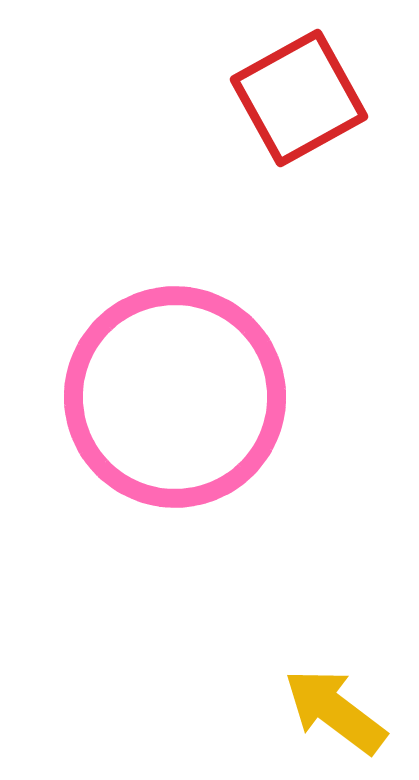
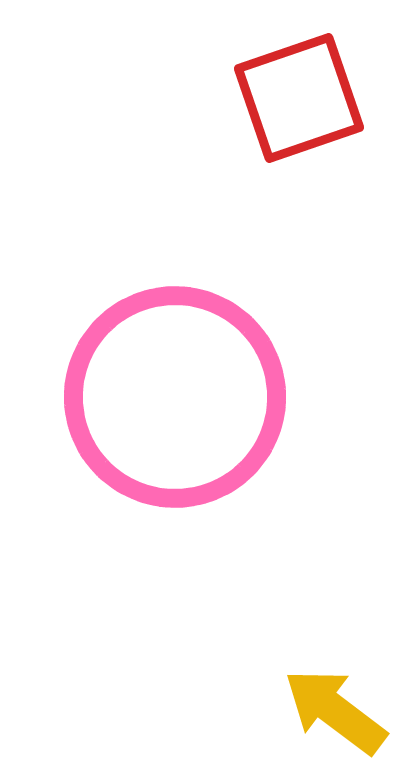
red square: rotated 10 degrees clockwise
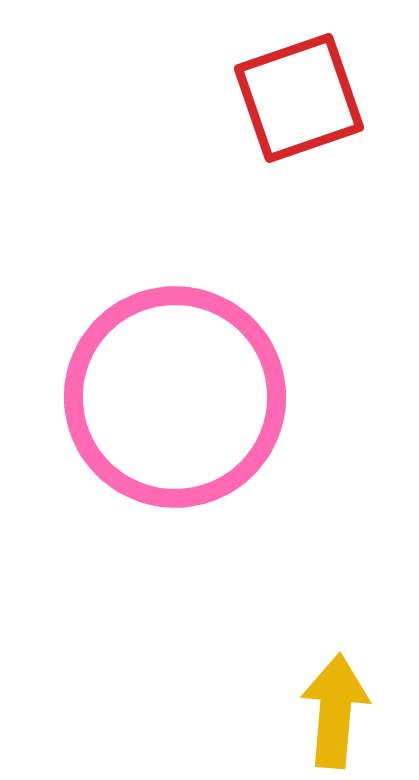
yellow arrow: rotated 58 degrees clockwise
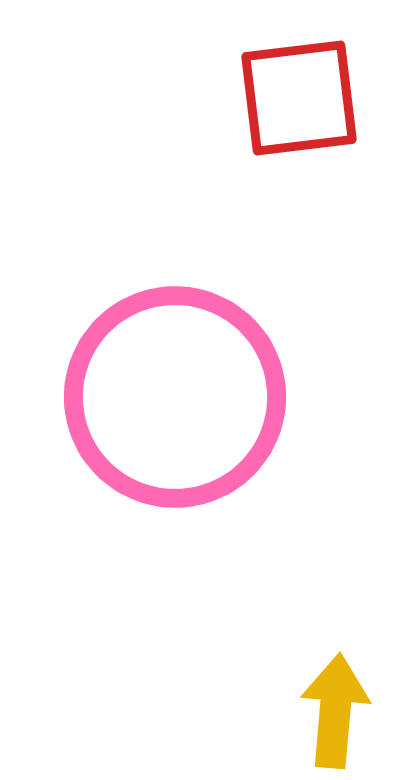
red square: rotated 12 degrees clockwise
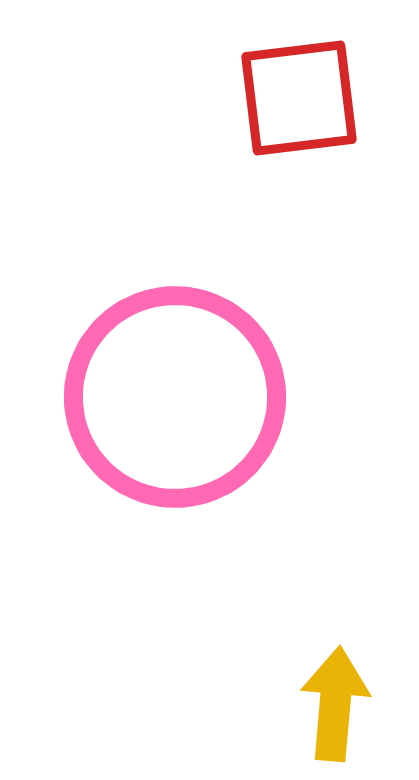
yellow arrow: moved 7 px up
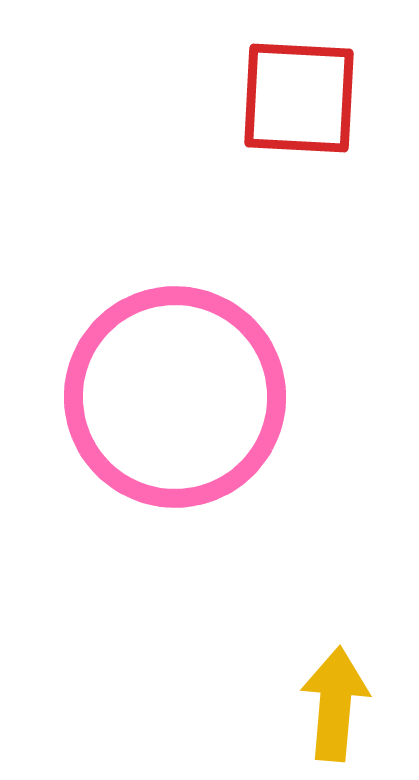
red square: rotated 10 degrees clockwise
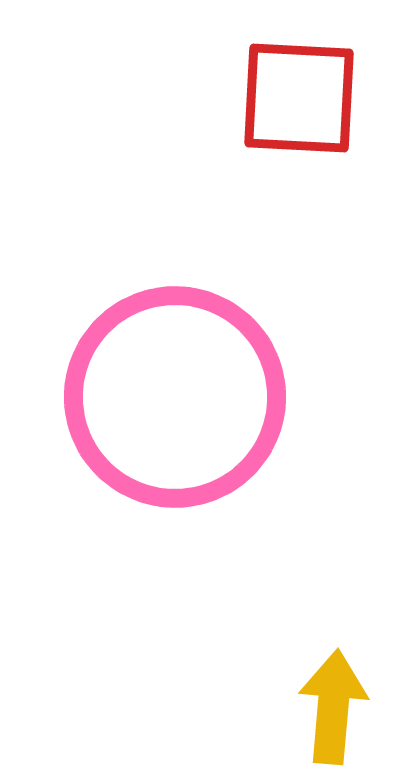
yellow arrow: moved 2 px left, 3 px down
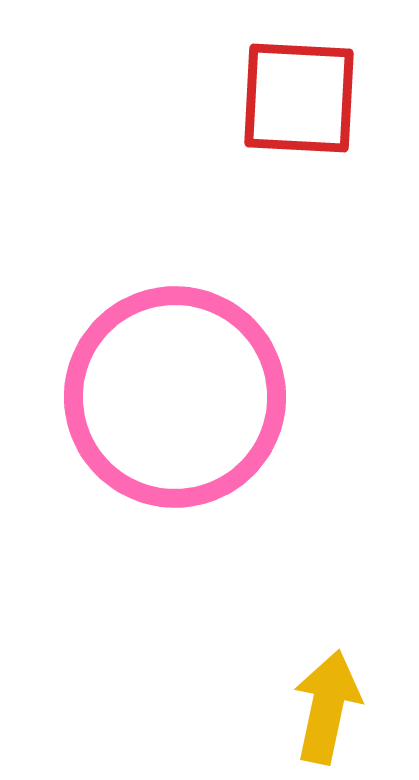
yellow arrow: moved 6 px left; rotated 7 degrees clockwise
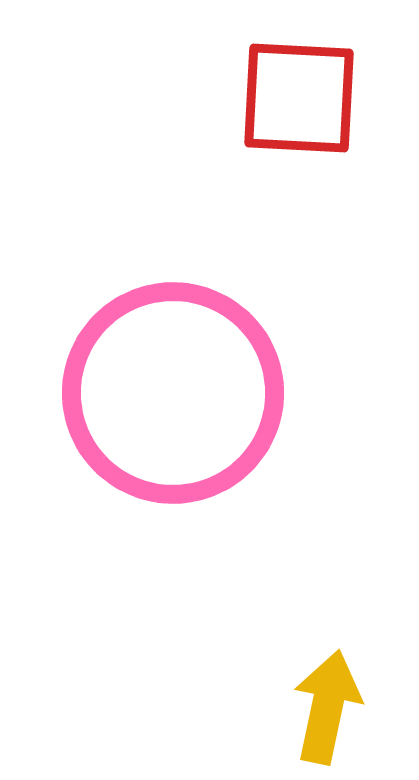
pink circle: moved 2 px left, 4 px up
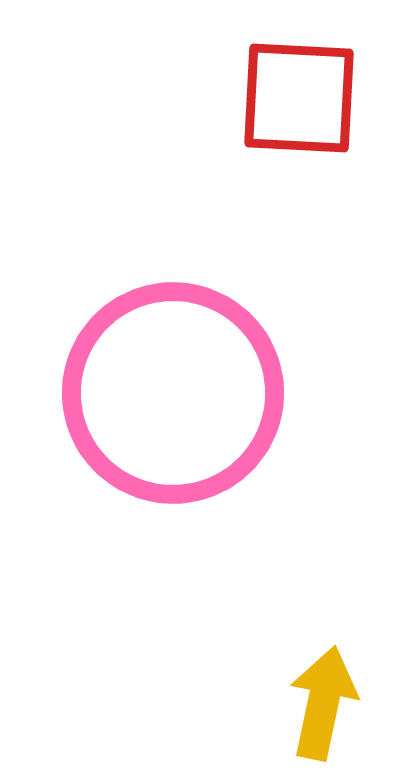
yellow arrow: moved 4 px left, 4 px up
